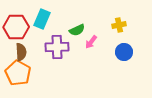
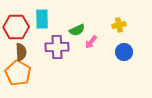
cyan rectangle: rotated 24 degrees counterclockwise
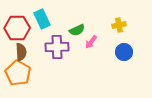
cyan rectangle: rotated 24 degrees counterclockwise
red hexagon: moved 1 px right, 1 px down
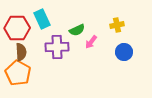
yellow cross: moved 2 px left
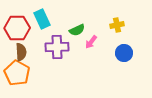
blue circle: moved 1 px down
orange pentagon: moved 1 px left
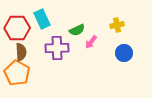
purple cross: moved 1 px down
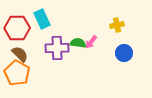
green semicircle: moved 1 px right, 13 px down; rotated 147 degrees counterclockwise
brown semicircle: moved 1 px left, 2 px down; rotated 42 degrees counterclockwise
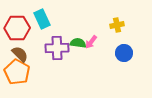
orange pentagon: moved 1 px up
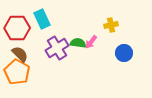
yellow cross: moved 6 px left
purple cross: rotated 30 degrees counterclockwise
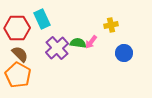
purple cross: rotated 10 degrees counterclockwise
orange pentagon: moved 1 px right, 3 px down
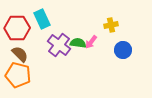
purple cross: moved 2 px right, 3 px up; rotated 10 degrees counterclockwise
blue circle: moved 1 px left, 3 px up
orange pentagon: rotated 15 degrees counterclockwise
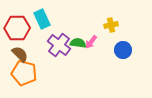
orange pentagon: moved 6 px right, 2 px up
